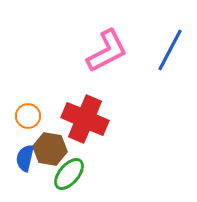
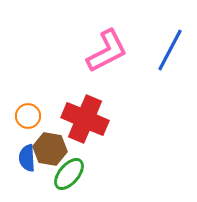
blue semicircle: moved 2 px right; rotated 16 degrees counterclockwise
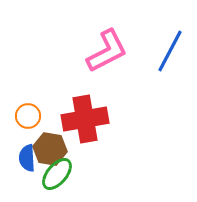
blue line: moved 1 px down
red cross: rotated 33 degrees counterclockwise
green ellipse: moved 12 px left
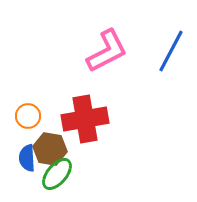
blue line: moved 1 px right
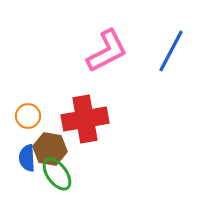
green ellipse: rotated 76 degrees counterclockwise
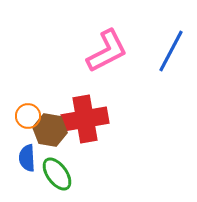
brown hexagon: moved 19 px up
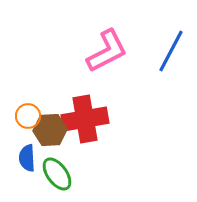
brown hexagon: rotated 12 degrees counterclockwise
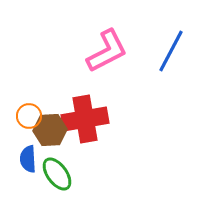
orange circle: moved 1 px right
blue semicircle: moved 1 px right, 1 px down
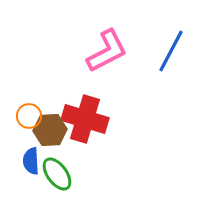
red cross: rotated 27 degrees clockwise
blue semicircle: moved 3 px right, 2 px down
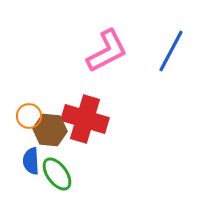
brown hexagon: rotated 8 degrees clockwise
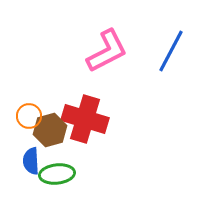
brown hexagon: rotated 20 degrees counterclockwise
green ellipse: rotated 60 degrees counterclockwise
